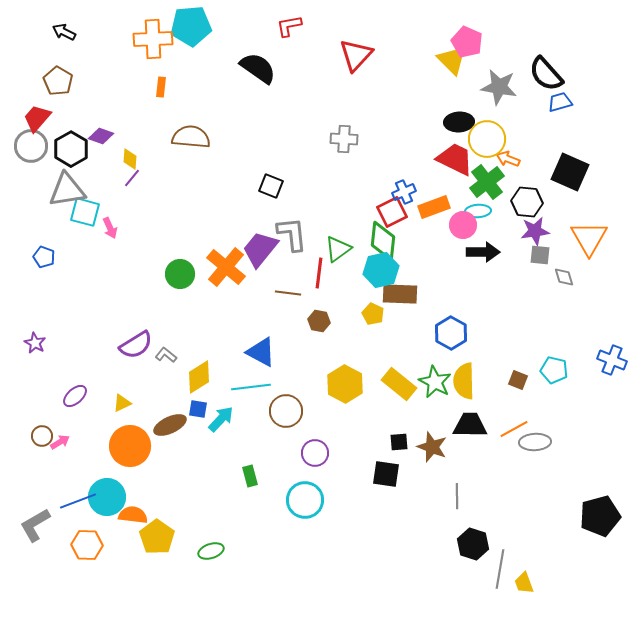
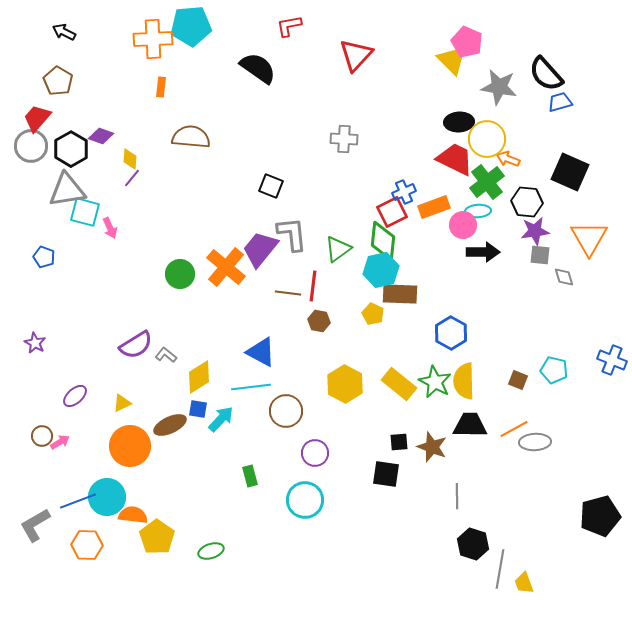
red line at (319, 273): moved 6 px left, 13 px down
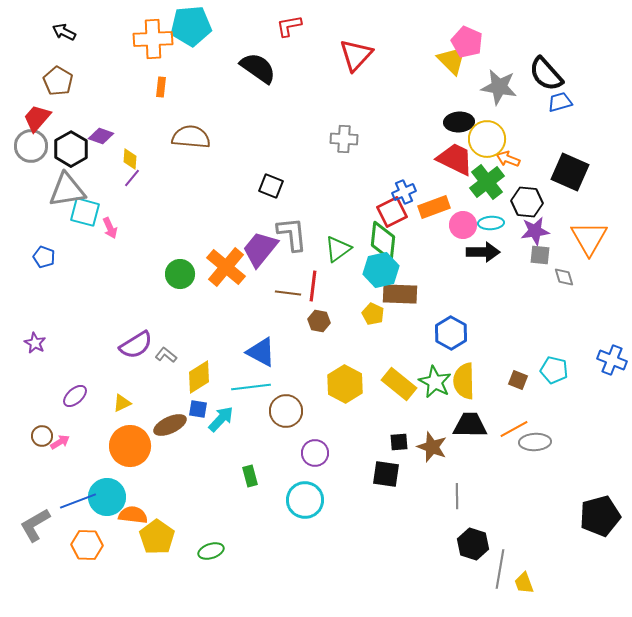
cyan ellipse at (478, 211): moved 13 px right, 12 px down
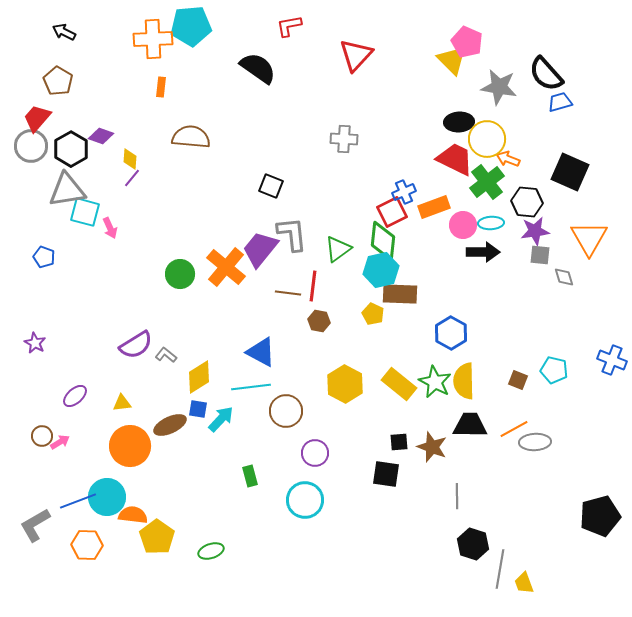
yellow triangle at (122, 403): rotated 18 degrees clockwise
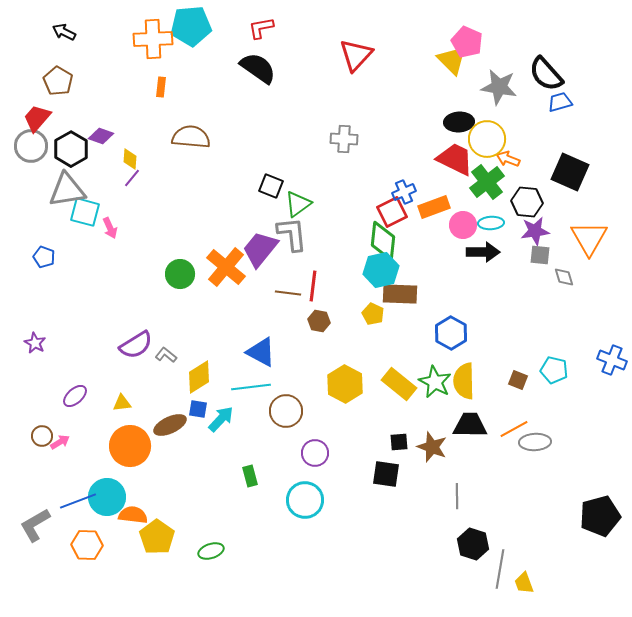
red L-shape at (289, 26): moved 28 px left, 2 px down
green triangle at (338, 249): moved 40 px left, 45 px up
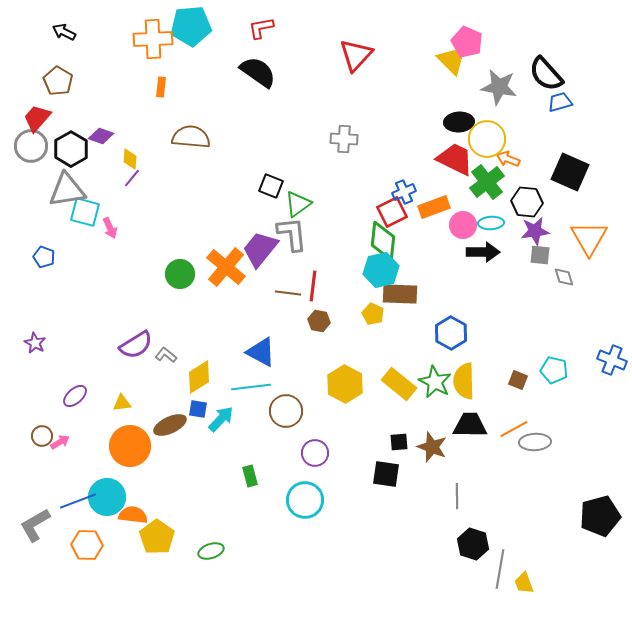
black semicircle at (258, 68): moved 4 px down
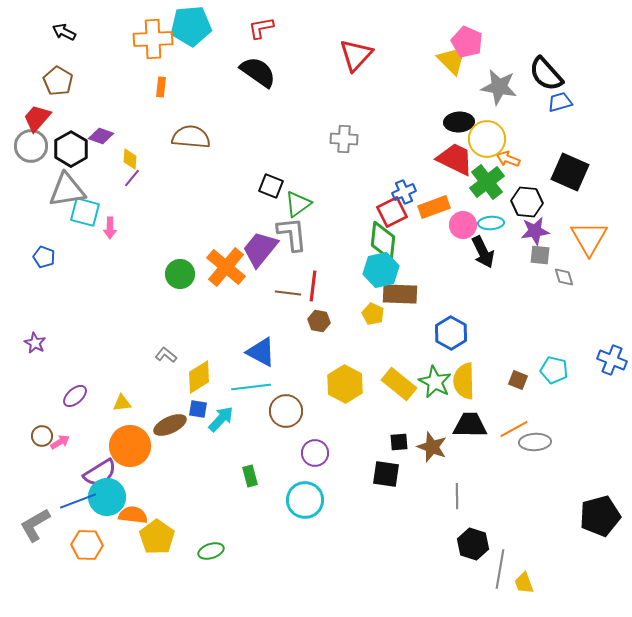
pink arrow at (110, 228): rotated 25 degrees clockwise
black arrow at (483, 252): rotated 64 degrees clockwise
purple semicircle at (136, 345): moved 36 px left, 128 px down
